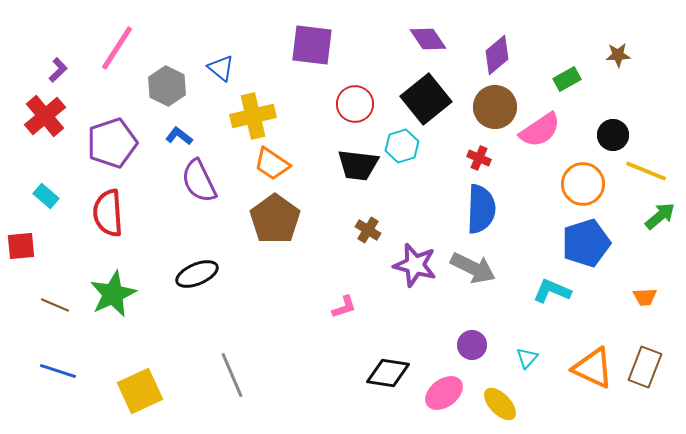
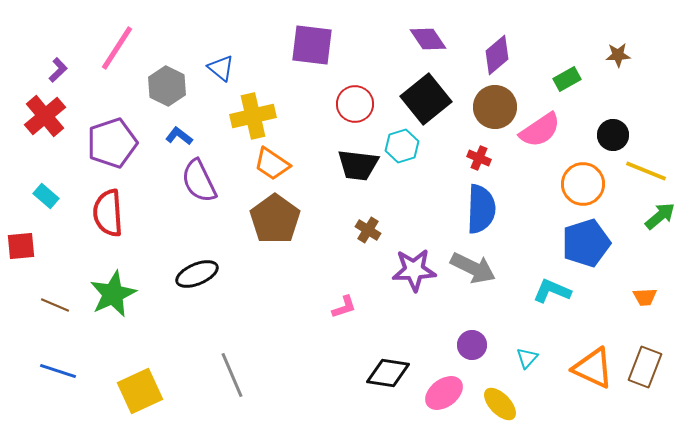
purple star at (415, 265): moved 1 px left, 5 px down; rotated 18 degrees counterclockwise
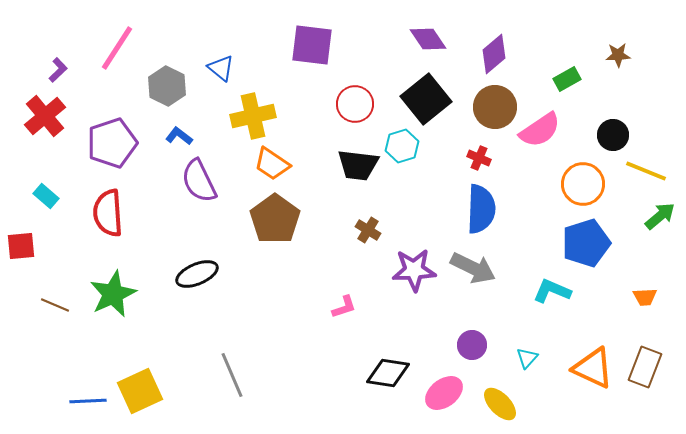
purple diamond at (497, 55): moved 3 px left, 1 px up
blue line at (58, 371): moved 30 px right, 30 px down; rotated 21 degrees counterclockwise
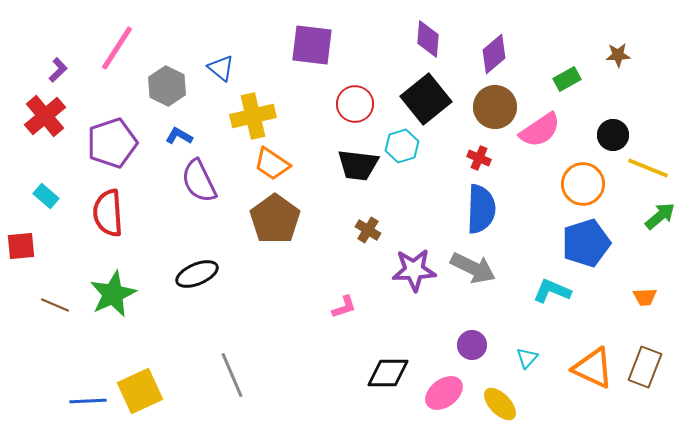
purple diamond at (428, 39): rotated 39 degrees clockwise
blue L-shape at (179, 136): rotated 8 degrees counterclockwise
yellow line at (646, 171): moved 2 px right, 3 px up
black diamond at (388, 373): rotated 9 degrees counterclockwise
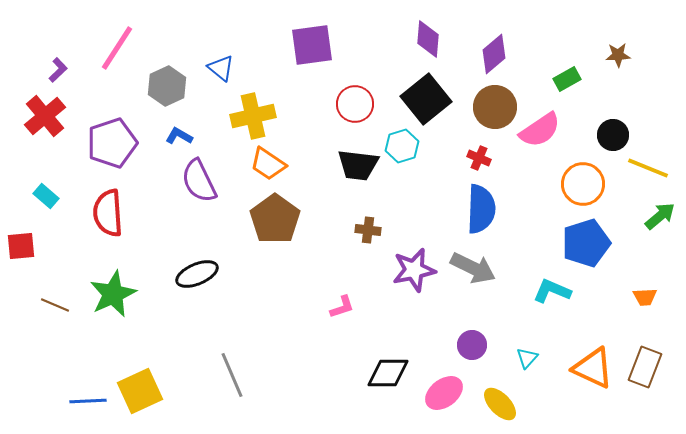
purple square at (312, 45): rotated 15 degrees counterclockwise
gray hexagon at (167, 86): rotated 9 degrees clockwise
orange trapezoid at (272, 164): moved 4 px left
brown cross at (368, 230): rotated 25 degrees counterclockwise
purple star at (414, 270): rotated 9 degrees counterclockwise
pink L-shape at (344, 307): moved 2 px left
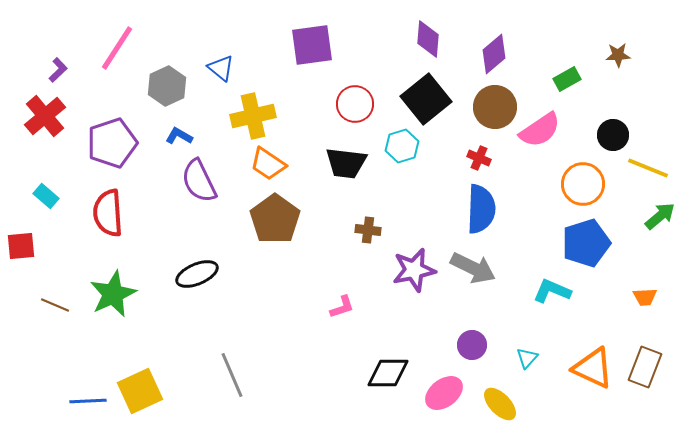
black trapezoid at (358, 165): moved 12 px left, 2 px up
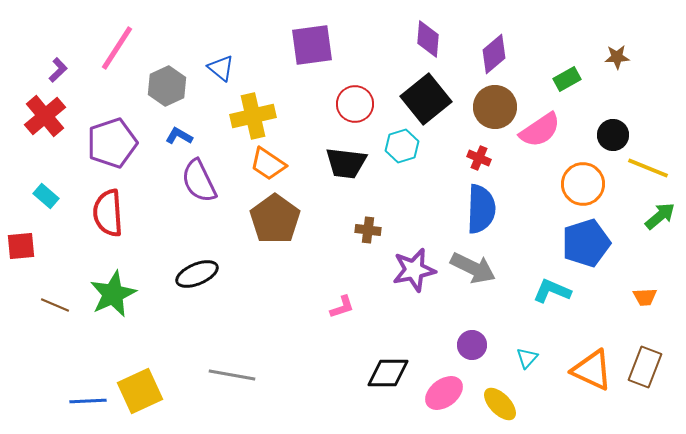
brown star at (618, 55): moved 1 px left, 2 px down
orange triangle at (593, 368): moved 1 px left, 2 px down
gray line at (232, 375): rotated 57 degrees counterclockwise
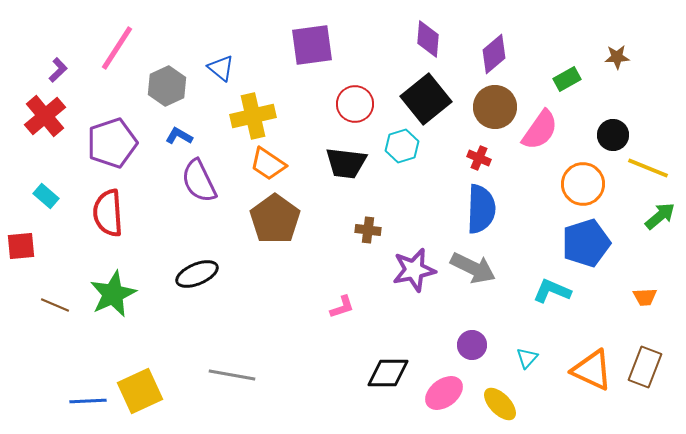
pink semicircle at (540, 130): rotated 21 degrees counterclockwise
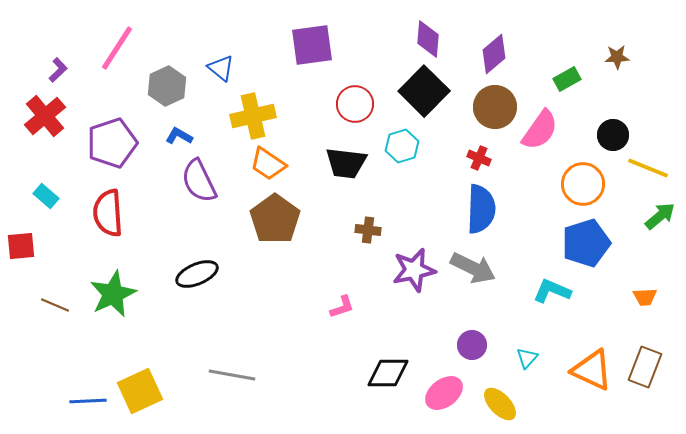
black square at (426, 99): moved 2 px left, 8 px up; rotated 6 degrees counterclockwise
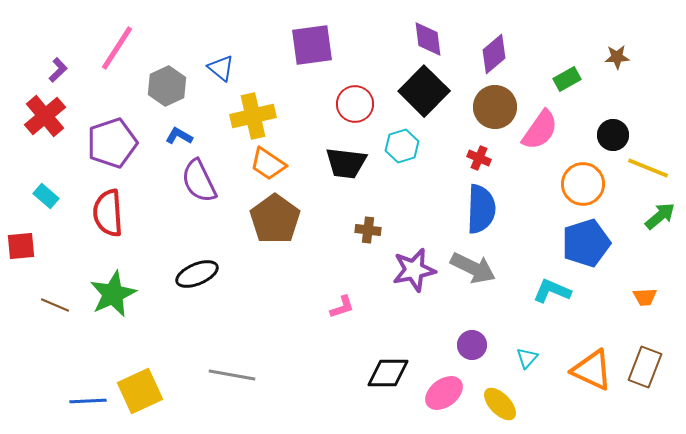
purple diamond at (428, 39): rotated 12 degrees counterclockwise
